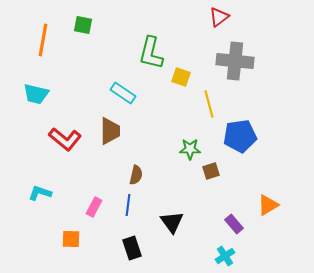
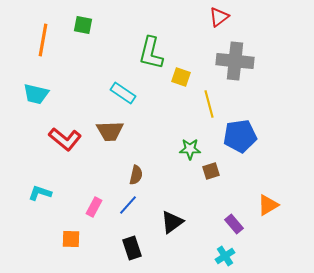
brown trapezoid: rotated 88 degrees clockwise
blue line: rotated 35 degrees clockwise
black triangle: rotated 30 degrees clockwise
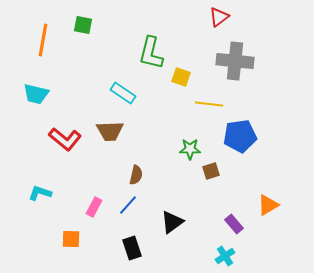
yellow line: rotated 68 degrees counterclockwise
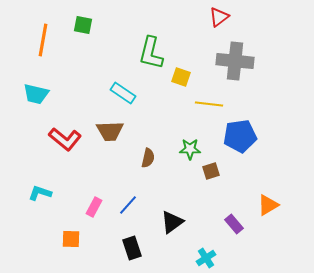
brown semicircle: moved 12 px right, 17 px up
cyan cross: moved 19 px left, 2 px down
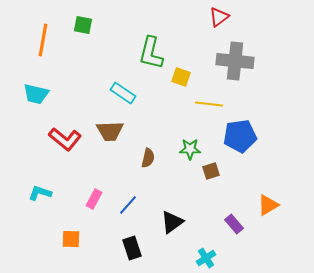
pink rectangle: moved 8 px up
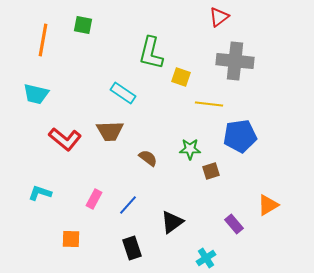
brown semicircle: rotated 66 degrees counterclockwise
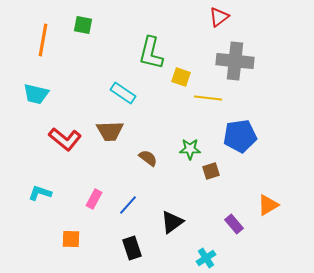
yellow line: moved 1 px left, 6 px up
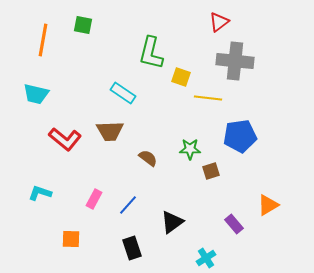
red triangle: moved 5 px down
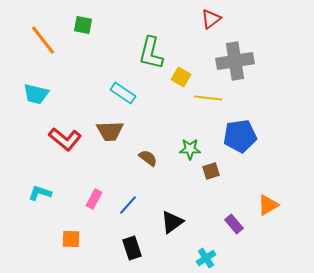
red triangle: moved 8 px left, 3 px up
orange line: rotated 48 degrees counterclockwise
gray cross: rotated 15 degrees counterclockwise
yellow square: rotated 12 degrees clockwise
